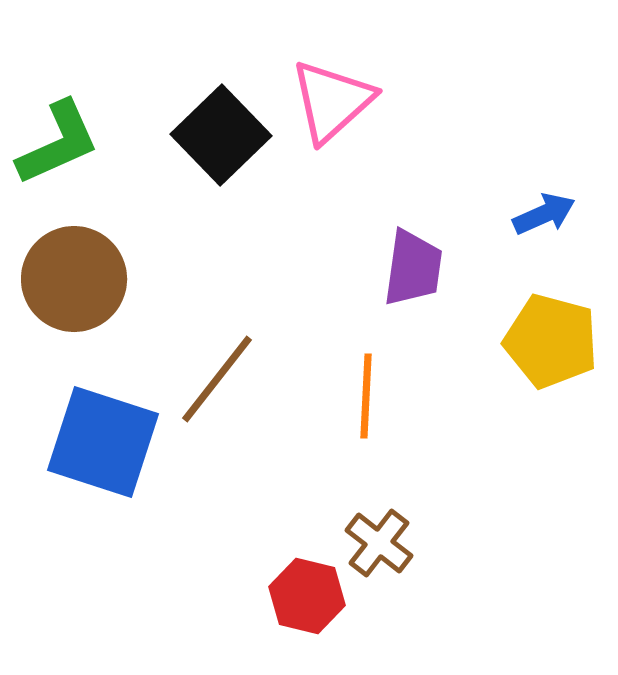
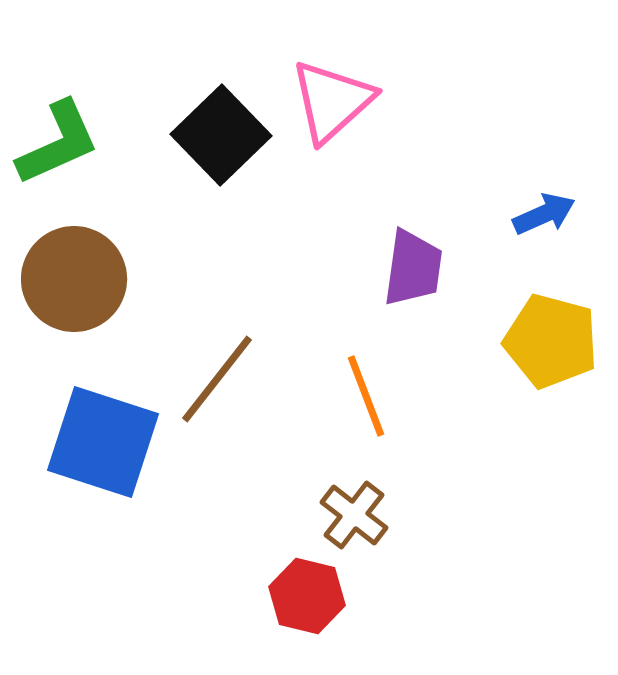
orange line: rotated 24 degrees counterclockwise
brown cross: moved 25 px left, 28 px up
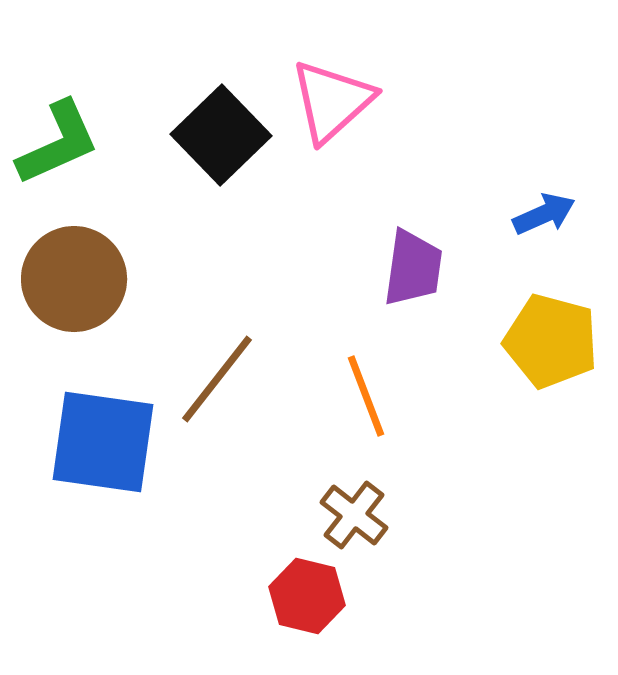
blue square: rotated 10 degrees counterclockwise
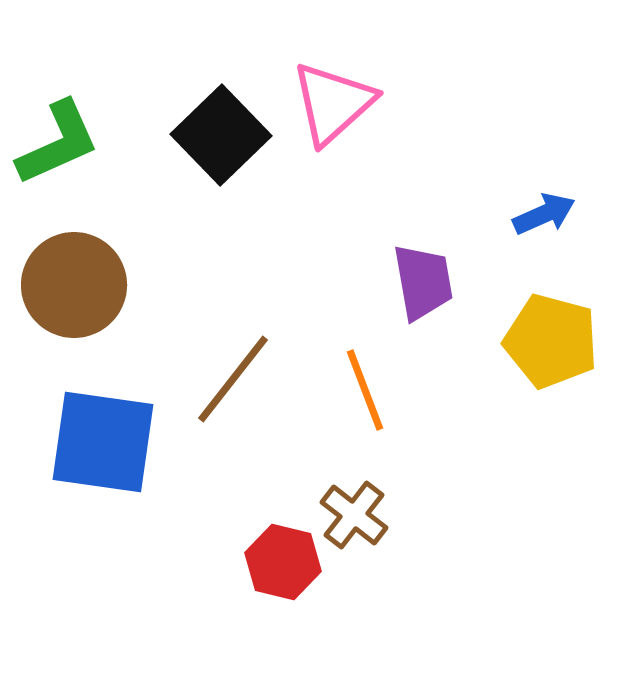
pink triangle: moved 1 px right, 2 px down
purple trapezoid: moved 10 px right, 14 px down; rotated 18 degrees counterclockwise
brown circle: moved 6 px down
brown line: moved 16 px right
orange line: moved 1 px left, 6 px up
red hexagon: moved 24 px left, 34 px up
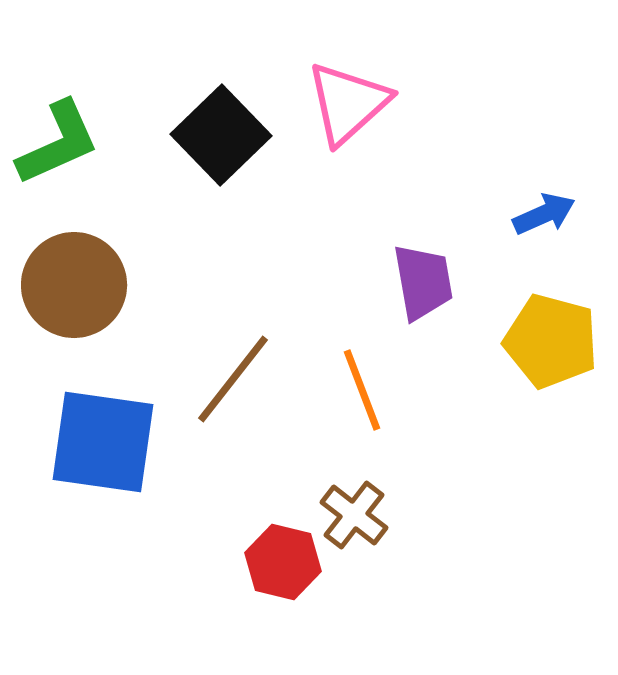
pink triangle: moved 15 px right
orange line: moved 3 px left
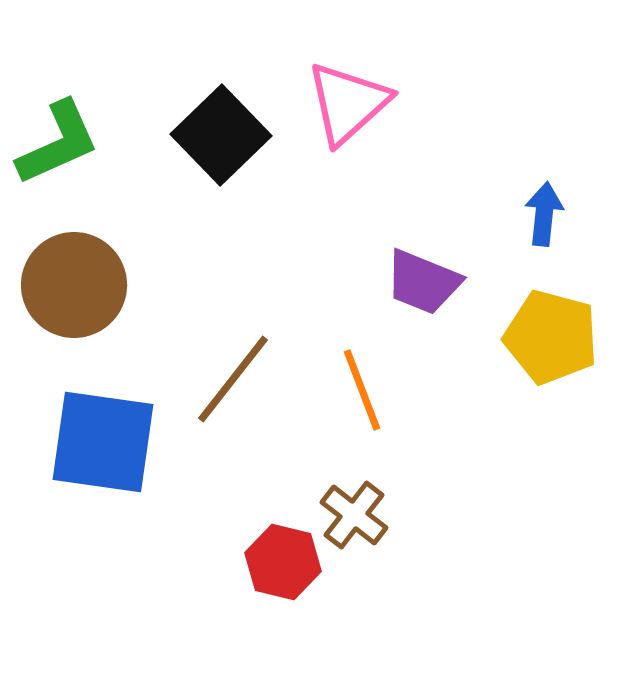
blue arrow: rotated 60 degrees counterclockwise
purple trapezoid: rotated 122 degrees clockwise
yellow pentagon: moved 4 px up
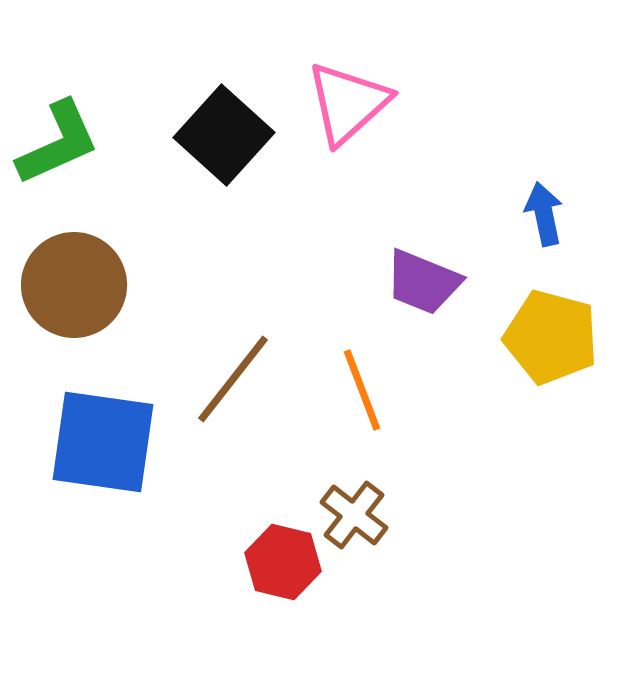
black square: moved 3 px right; rotated 4 degrees counterclockwise
blue arrow: rotated 18 degrees counterclockwise
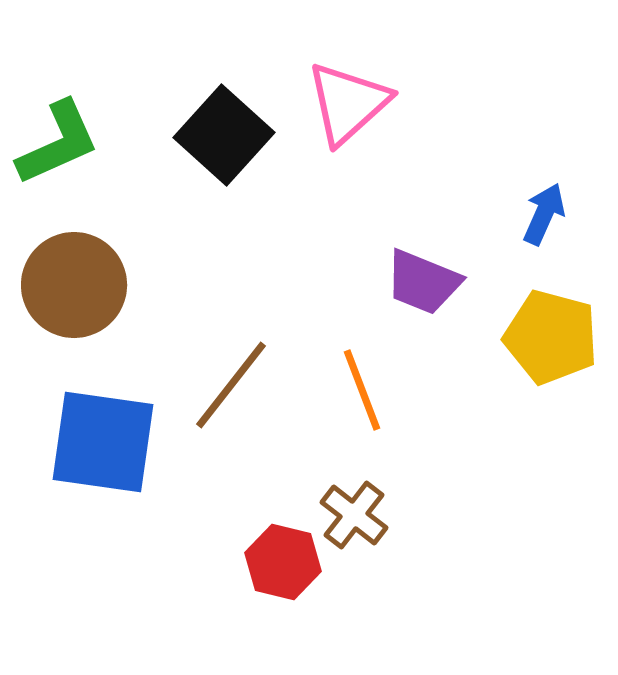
blue arrow: rotated 36 degrees clockwise
brown line: moved 2 px left, 6 px down
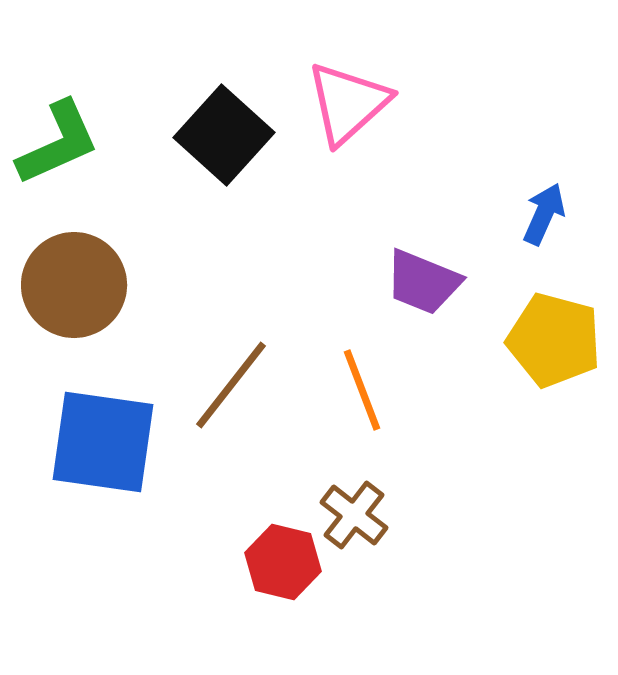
yellow pentagon: moved 3 px right, 3 px down
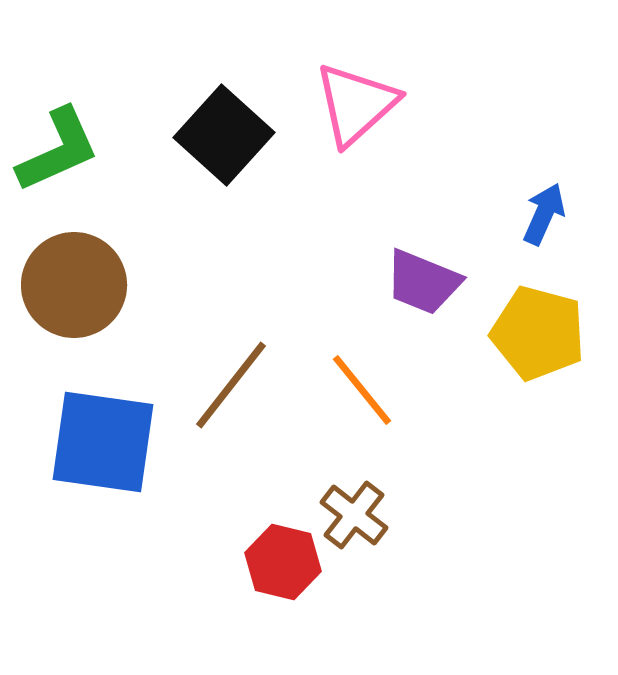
pink triangle: moved 8 px right, 1 px down
green L-shape: moved 7 px down
yellow pentagon: moved 16 px left, 7 px up
orange line: rotated 18 degrees counterclockwise
